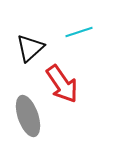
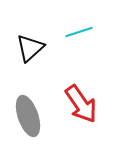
red arrow: moved 19 px right, 20 px down
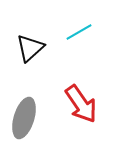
cyan line: rotated 12 degrees counterclockwise
gray ellipse: moved 4 px left, 2 px down; rotated 36 degrees clockwise
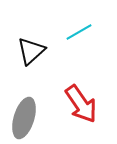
black triangle: moved 1 px right, 3 px down
